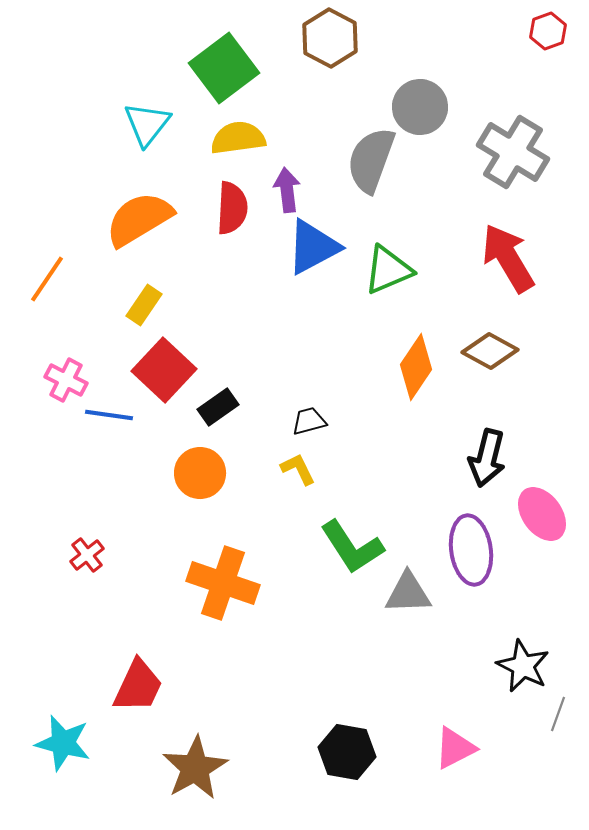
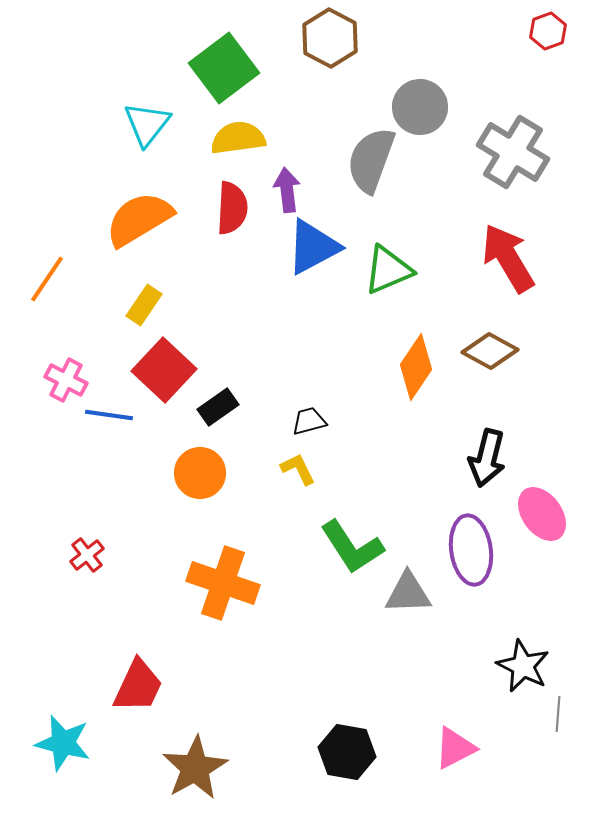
gray line: rotated 16 degrees counterclockwise
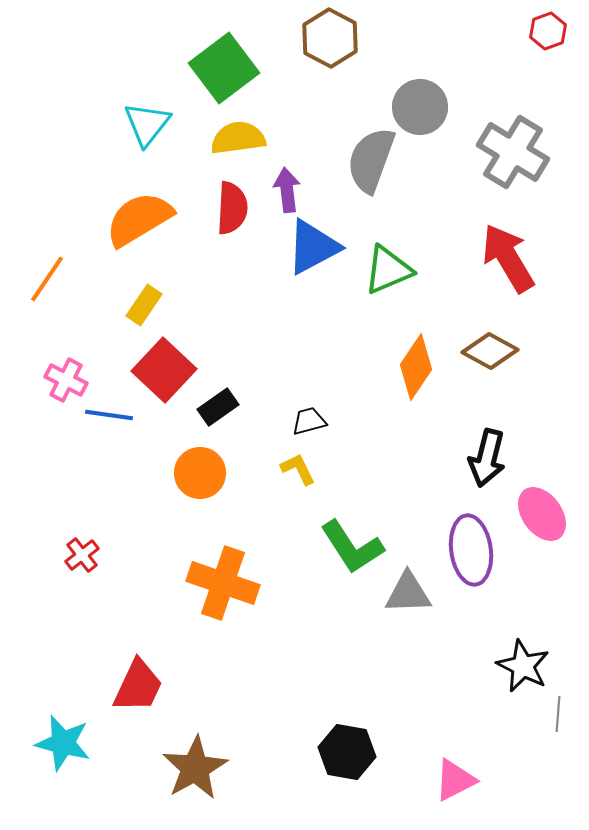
red cross: moved 5 px left
pink triangle: moved 32 px down
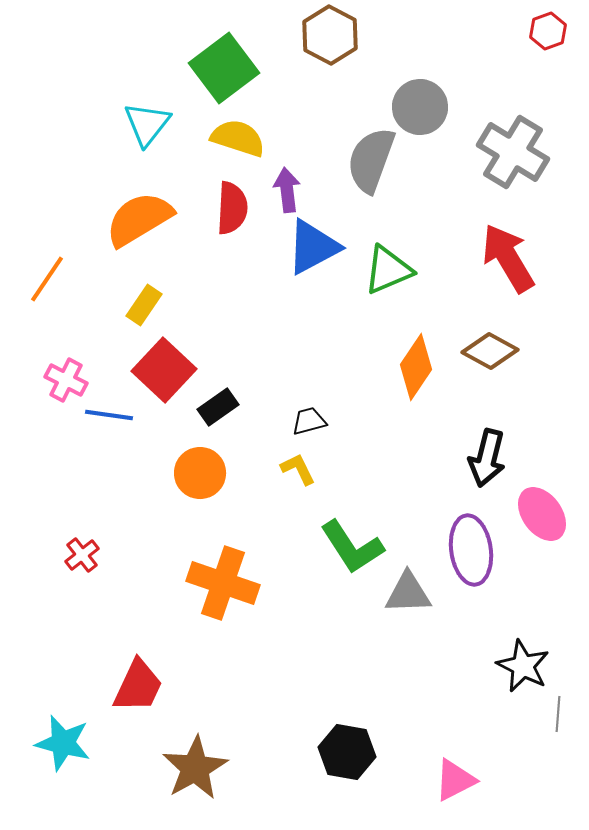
brown hexagon: moved 3 px up
yellow semicircle: rotated 26 degrees clockwise
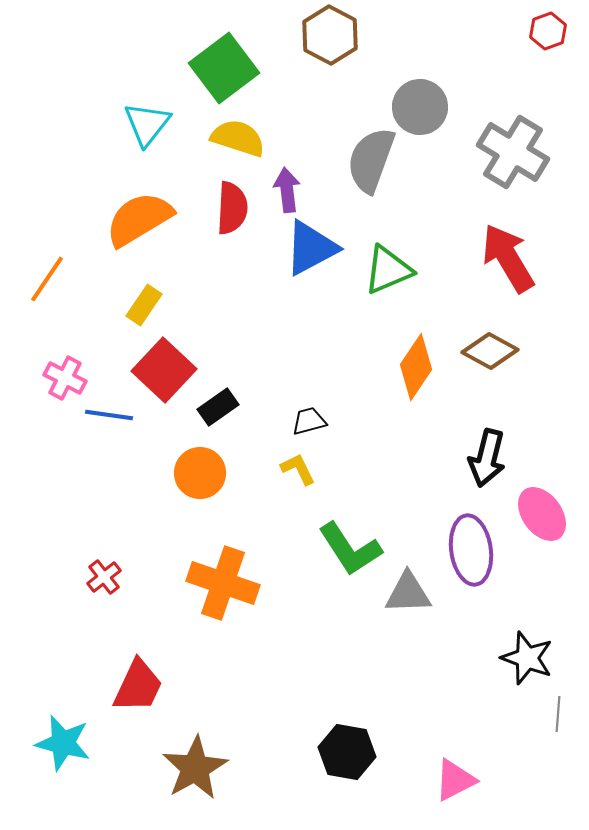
blue triangle: moved 2 px left, 1 px down
pink cross: moved 1 px left, 2 px up
green L-shape: moved 2 px left, 2 px down
red cross: moved 22 px right, 22 px down
black star: moved 4 px right, 8 px up; rotated 6 degrees counterclockwise
